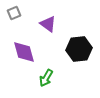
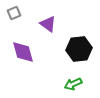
purple diamond: moved 1 px left
green arrow: moved 27 px right, 6 px down; rotated 36 degrees clockwise
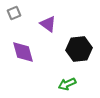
green arrow: moved 6 px left
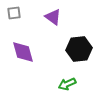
gray square: rotated 16 degrees clockwise
purple triangle: moved 5 px right, 7 px up
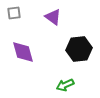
green arrow: moved 2 px left, 1 px down
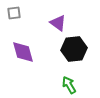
purple triangle: moved 5 px right, 6 px down
black hexagon: moved 5 px left
green arrow: moved 4 px right; rotated 84 degrees clockwise
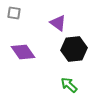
gray square: rotated 16 degrees clockwise
purple diamond: rotated 20 degrees counterclockwise
green arrow: rotated 18 degrees counterclockwise
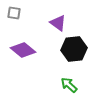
purple diamond: moved 2 px up; rotated 15 degrees counterclockwise
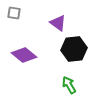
purple diamond: moved 1 px right, 5 px down
green arrow: rotated 18 degrees clockwise
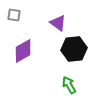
gray square: moved 2 px down
purple diamond: moved 1 px left, 4 px up; rotated 70 degrees counterclockwise
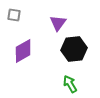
purple triangle: rotated 30 degrees clockwise
green arrow: moved 1 px right, 1 px up
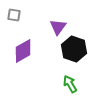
purple triangle: moved 4 px down
black hexagon: rotated 25 degrees clockwise
